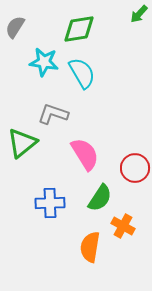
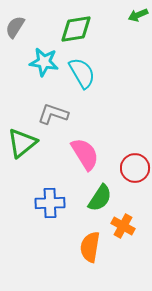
green arrow: moved 1 px left, 1 px down; rotated 24 degrees clockwise
green diamond: moved 3 px left
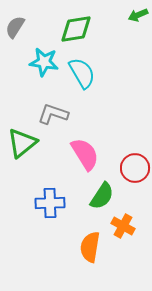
green semicircle: moved 2 px right, 2 px up
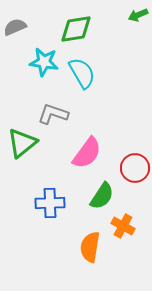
gray semicircle: rotated 35 degrees clockwise
pink semicircle: moved 2 px right, 1 px up; rotated 68 degrees clockwise
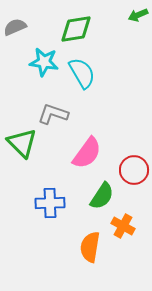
green triangle: rotated 36 degrees counterclockwise
red circle: moved 1 px left, 2 px down
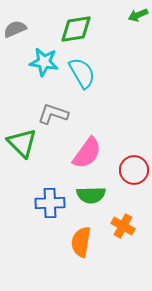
gray semicircle: moved 2 px down
green semicircle: moved 11 px left, 1 px up; rotated 56 degrees clockwise
orange semicircle: moved 9 px left, 5 px up
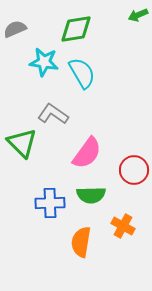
gray L-shape: rotated 16 degrees clockwise
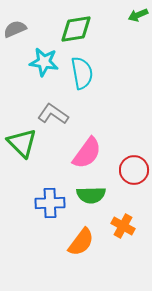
cyan semicircle: rotated 20 degrees clockwise
orange semicircle: rotated 152 degrees counterclockwise
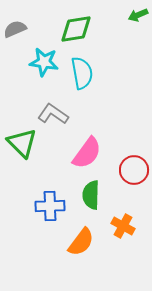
green semicircle: rotated 92 degrees clockwise
blue cross: moved 3 px down
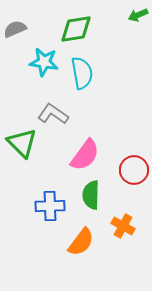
pink semicircle: moved 2 px left, 2 px down
